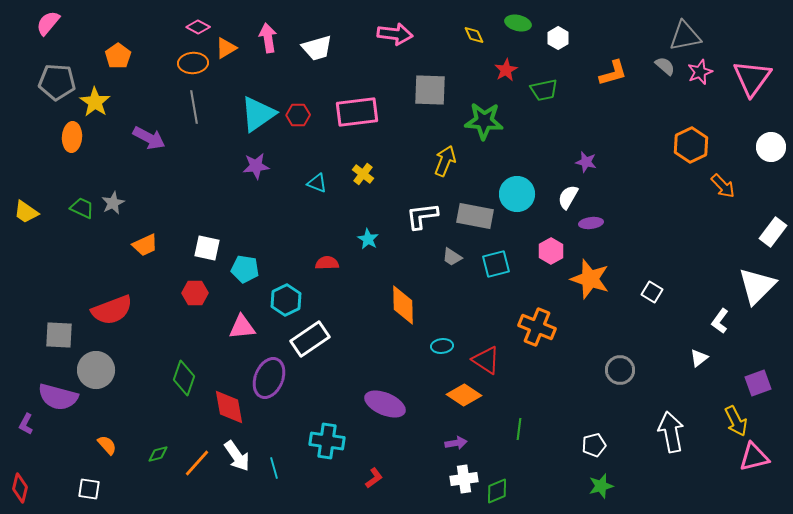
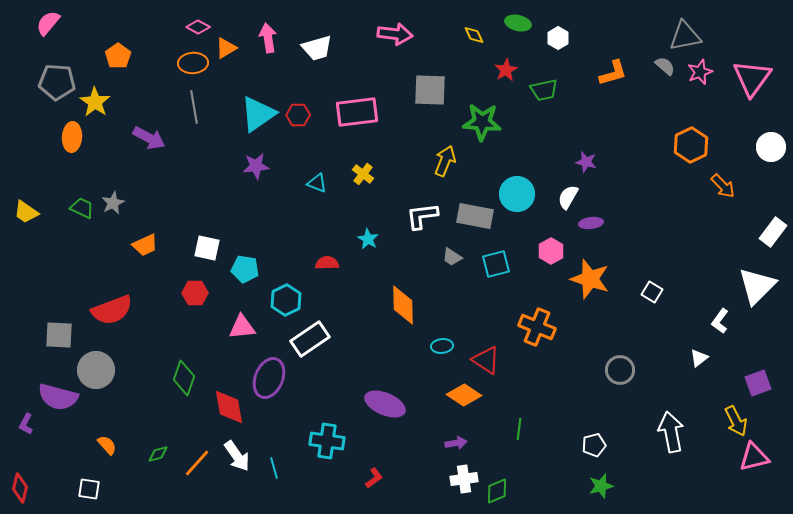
green star at (484, 121): moved 2 px left, 1 px down
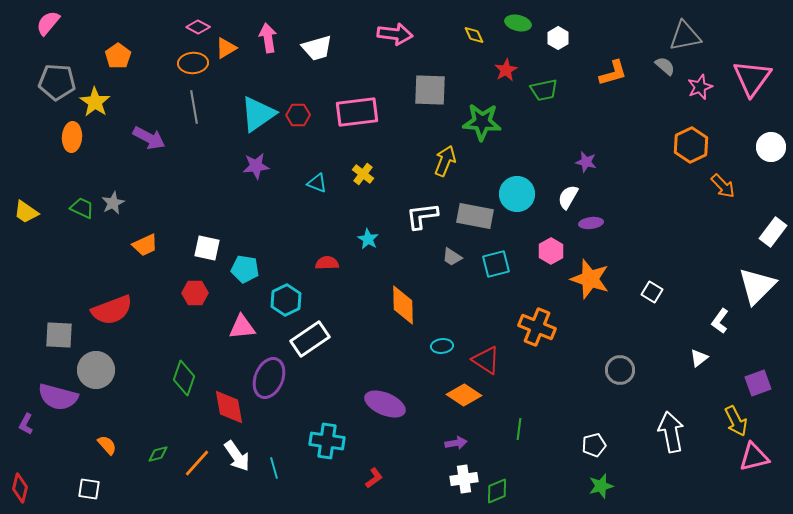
pink star at (700, 72): moved 15 px down
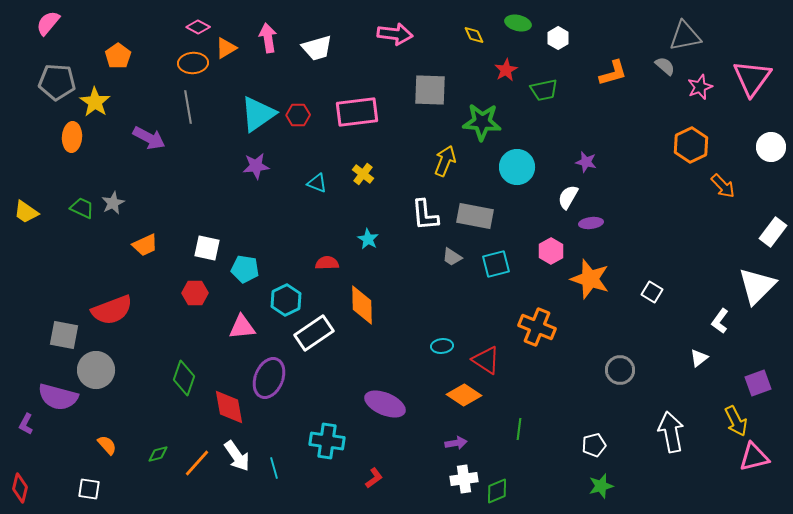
gray line at (194, 107): moved 6 px left
cyan circle at (517, 194): moved 27 px up
white L-shape at (422, 216): moved 3 px right, 1 px up; rotated 88 degrees counterclockwise
orange diamond at (403, 305): moved 41 px left
gray square at (59, 335): moved 5 px right; rotated 8 degrees clockwise
white rectangle at (310, 339): moved 4 px right, 6 px up
